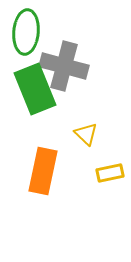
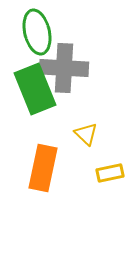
green ellipse: moved 11 px right; rotated 18 degrees counterclockwise
gray cross: moved 2 px down; rotated 12 degrees counterclockwise
orange rectangle: moved 3 px up
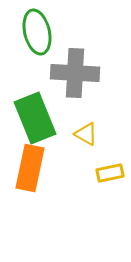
gray cross: moved 11 px right, 5 px down
green rectangle: moved 29 px down
yellow triangle: rotated 15 degrees counterclockwise
orange rectangle: moved 13 px left
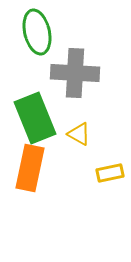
yellow triangle: moved 7 px left
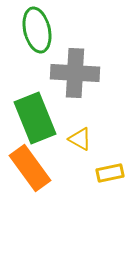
green ellipse: moved 2 px up
yellow triangle: moved 1 px right, 5 px down
orange rectangle: rotated 48 degrees counterclockwise
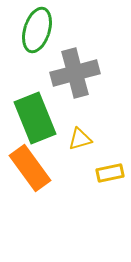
green ellipse: rotated 30 degrees clockwise
gray cross: rotated 18 degrees counterclockwise
yellow triangle: rotated 45 degrees counterclockwise
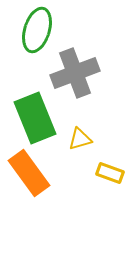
gray cross: rotated 6 degrees counterclockwise
orange rectangle: moved 1 px left, 5 px down
yellow rectangle: rotated 32 degrees clockwise
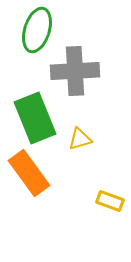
gray cross: moved 2 px up; rotated 18 degrees clockwise
yellow rectangle: moved 28 px down
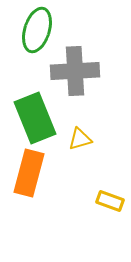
orange rectangle: rotated 51 degrees clockwise
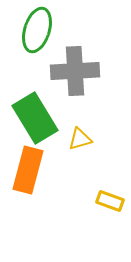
green rectangle: rotated 9 degrees counterclockwise
orange rectangle: moved 1 px left, 3 px up
